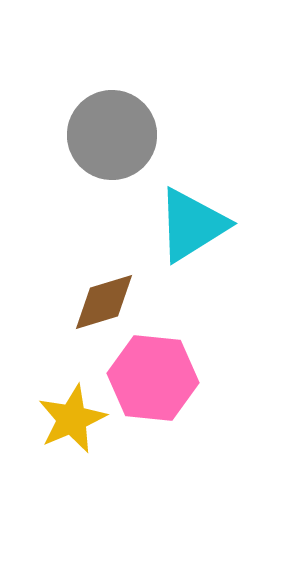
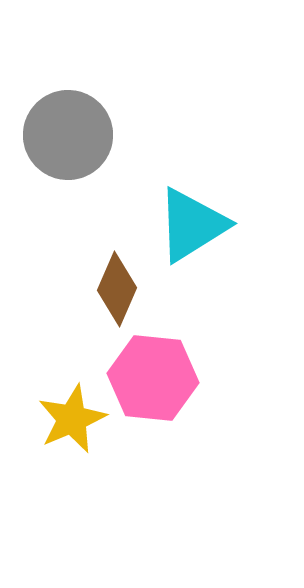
gray circle: moved 44 px left
brown diamond: moved 13 px right, 13 px up; rotated 50 degrees counterclockwise
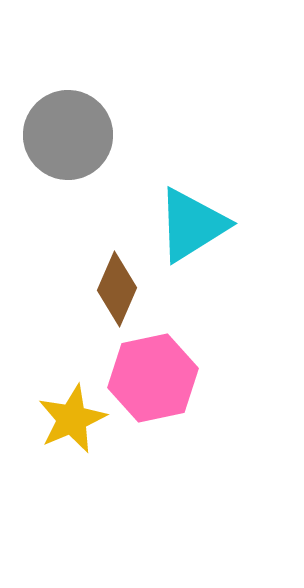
pink hexagon: rotated 18 degrees counterclockwise
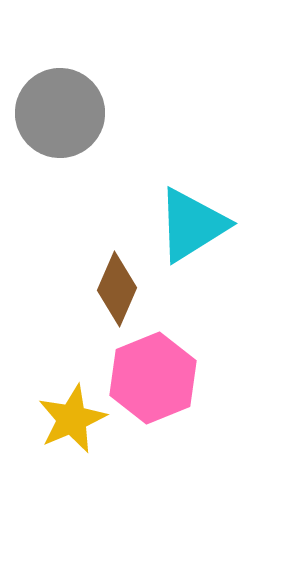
gray circle: moved 8 px left, 22 px up
pink hexagon: rotated 10 degrees counterclockwise
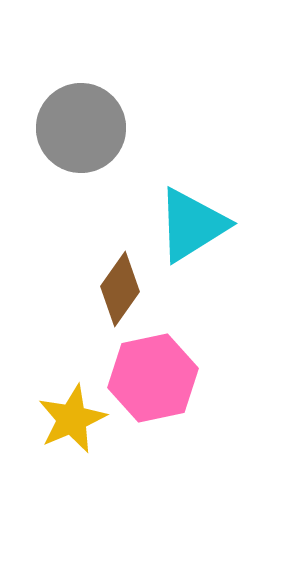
gray circle: moved 21 px right, 15 px down
brown diamond: moved 3 px right; rotated 12 degrees clockwise
pink hexagon: rotated 10 degrees clockwise
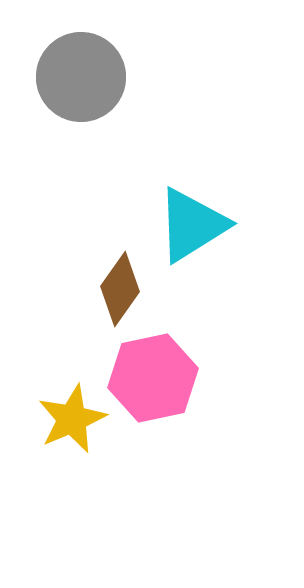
gray circle: moved 51 px up
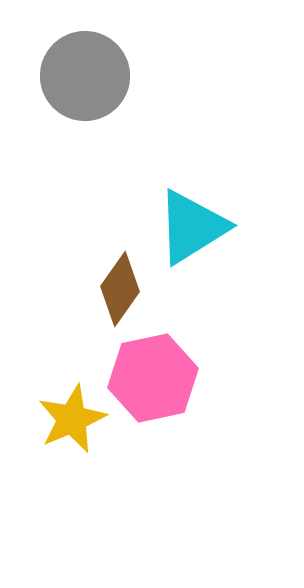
gray circle: moved 4 px right, 1 px up
cyan triangle: moved 2 px down
